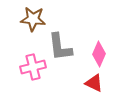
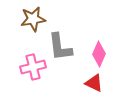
brown star: rotated 15 degrees counterclockwise
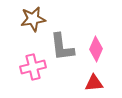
gray L-shape: moved 2 px right
pink diamond: moved 3 px left, 5 px up
red triangle: rotated 30 degrees counterclockwise
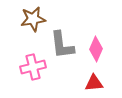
gray L-shape: moved 2 px up
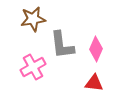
pink cross: rotated 15 degrees counterclockwise
red triangle: rotated 12 degrees clockwise
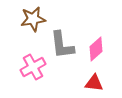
pink diamond: rotated 25 degrees clockwise
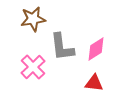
gray L-shape: moved 2 px down
pink diamond: rotated 10 degrees clockwise
pink cross: rotated 15 degrees counterclockwise
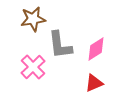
gray L-shape: moved 2 px left, 2 px up
red triangle: rotated 30 degrees counterclockwise
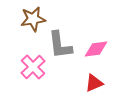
pink diamond: rotated 25 degrees clockwise
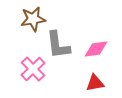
gray L-shape: moved 2 px left
pink cross: moved 2 px down
red triangle: moved 1 px right; rotated 12 degrees clockwise
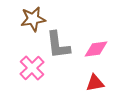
pink cross: moved 1 px left, 1 px up
